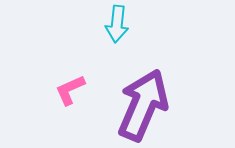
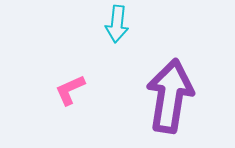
purple arrow: moved 27 px right, 9 px up; rotated 14 degrees counterclockwise
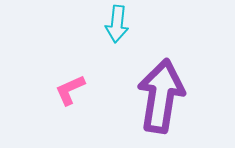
purple arrow: moved 9 px left
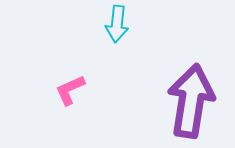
purple arrow: moved 30 px right, 5 px down
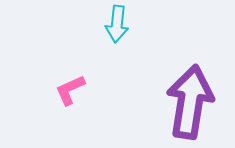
purple arrow: moved 1 px left, 1 px down
